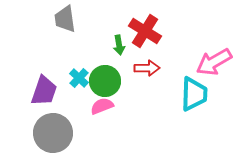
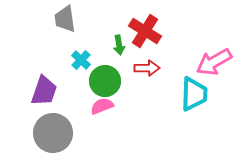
cyan cross: moved 2 px right, 18 px up
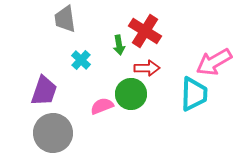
green circle: moved 26 px right, 13 px down
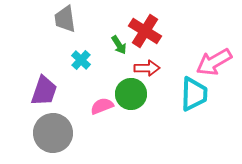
green arrow: rotated 24 degrees counterclockwise
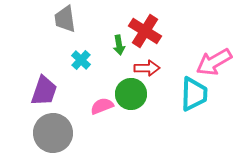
green arrow: rotated 24 degrees clockwise
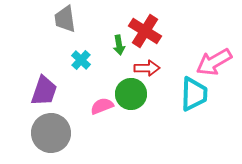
gray circle: moved 2 px left
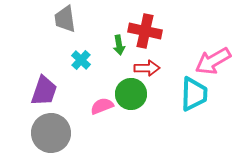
red cross: rotated 20 degrees counterclockwise
pink arrow: moved 1 px left, 1 px up
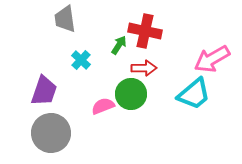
green arrow: rotated 138 degrees counterclockwise
pink arrow: moved 1 px left, 2 px up
red arrow: moved 3 px left
cyan trapezoid: rotated 48 degrees clockwise
pink semicircle: moved 1 px right
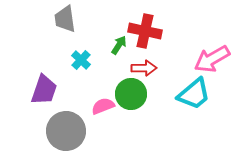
purple trapezoid: moved 1 px up
gray circle: moved 15 px right, 2 px up
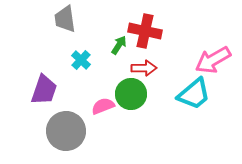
pink arrow: moved 1 px right, 1 px down
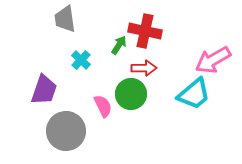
pink semicircle: rotated 85 degrees clockwise
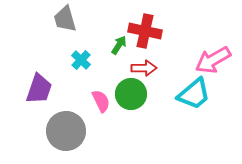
gray trapezoid: rotated 8 degrees counterclockwise
purple trapezoid: moved 5 px left, 1 px up
pink semicircle: moved 2 px left, 5 px up
